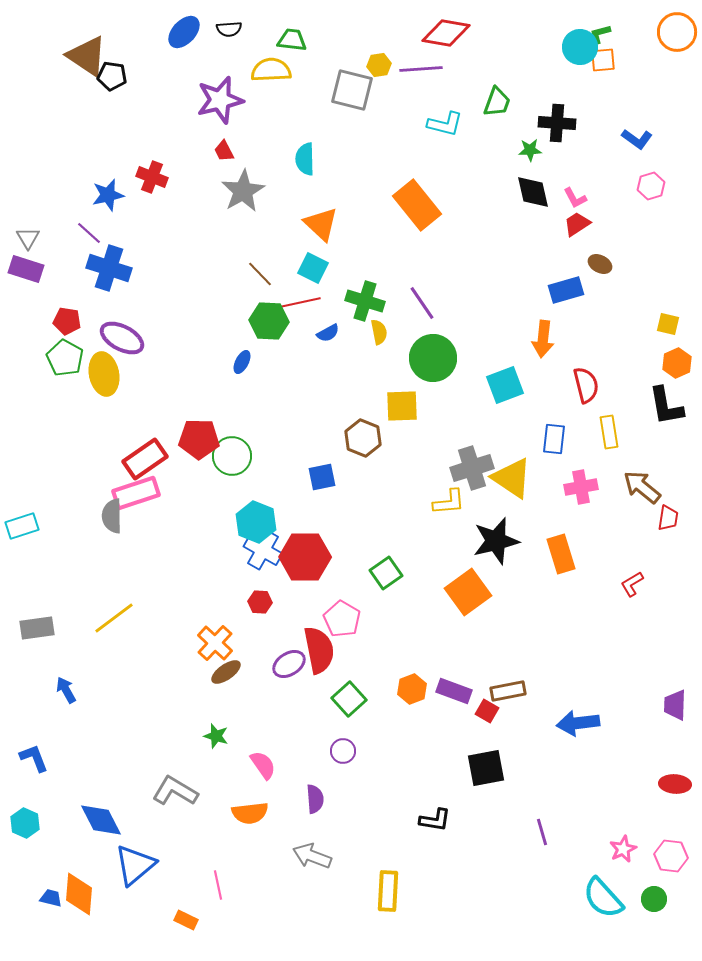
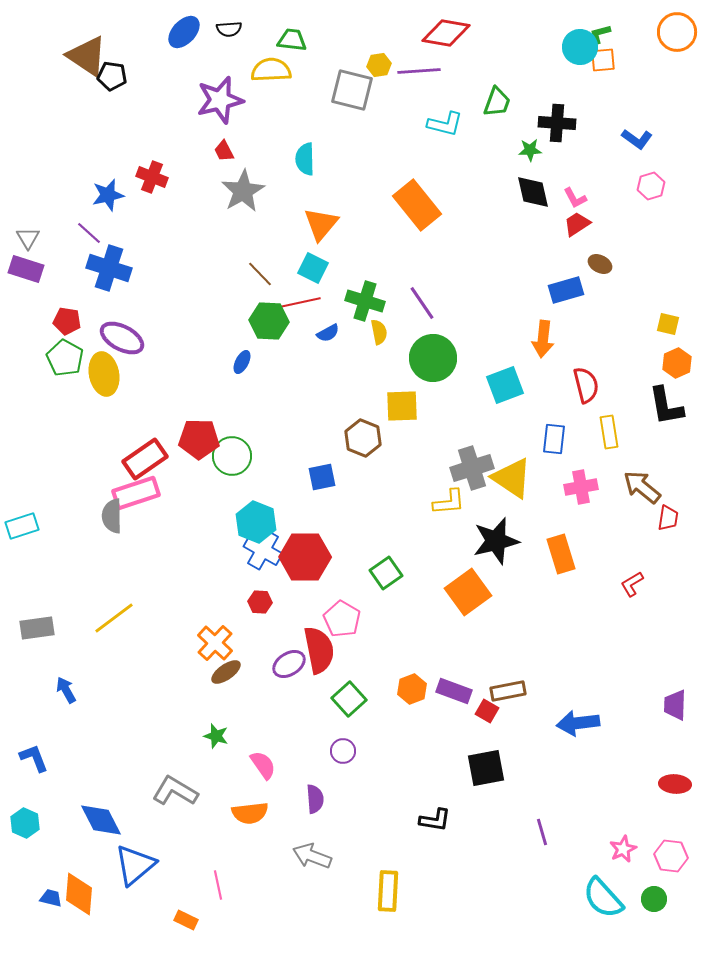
purple line at (421, 69): moved 2 px left, 2 px down
orange triangle at (321, 224): rotated 27 degrees clockwise
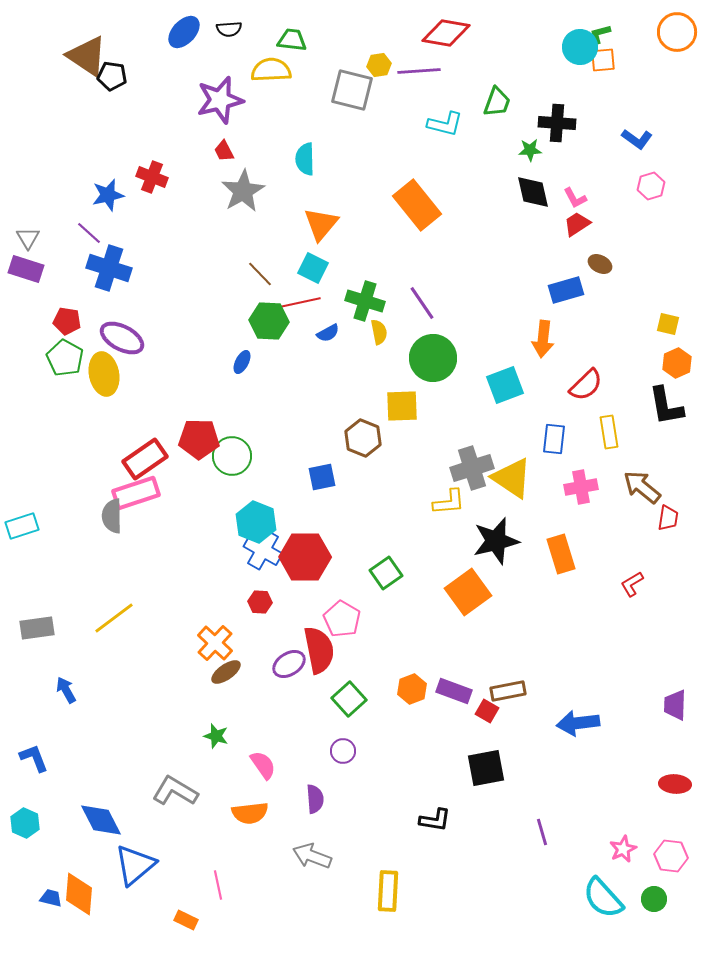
red semicircle at (586, 385): rotated 60 degrees clockwise
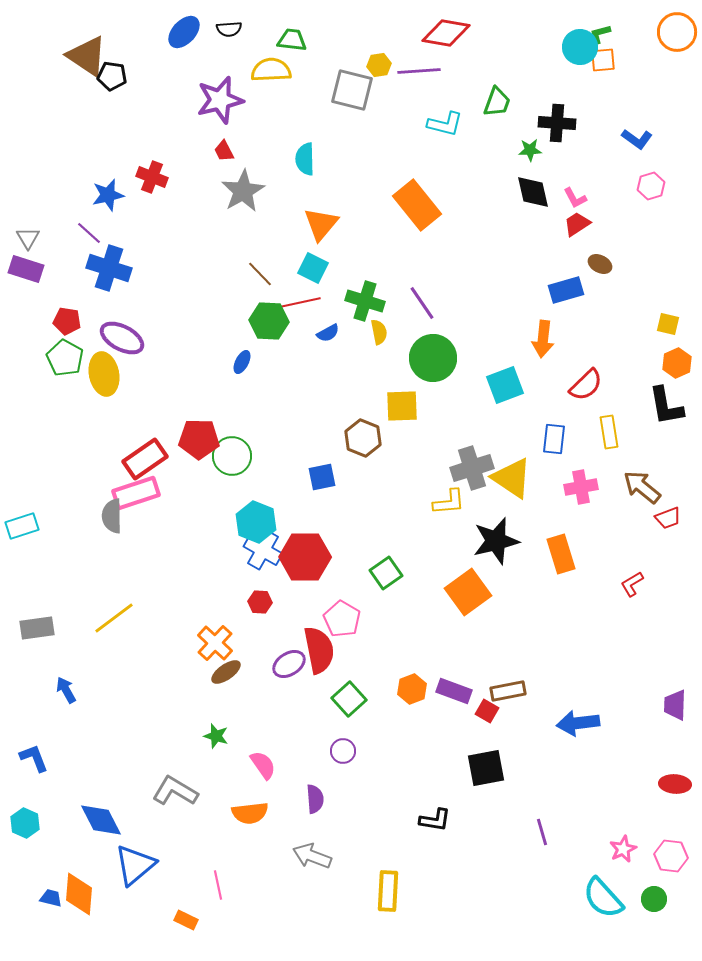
red trapezoid at (668, 518): rotated 60 degrees clockwise
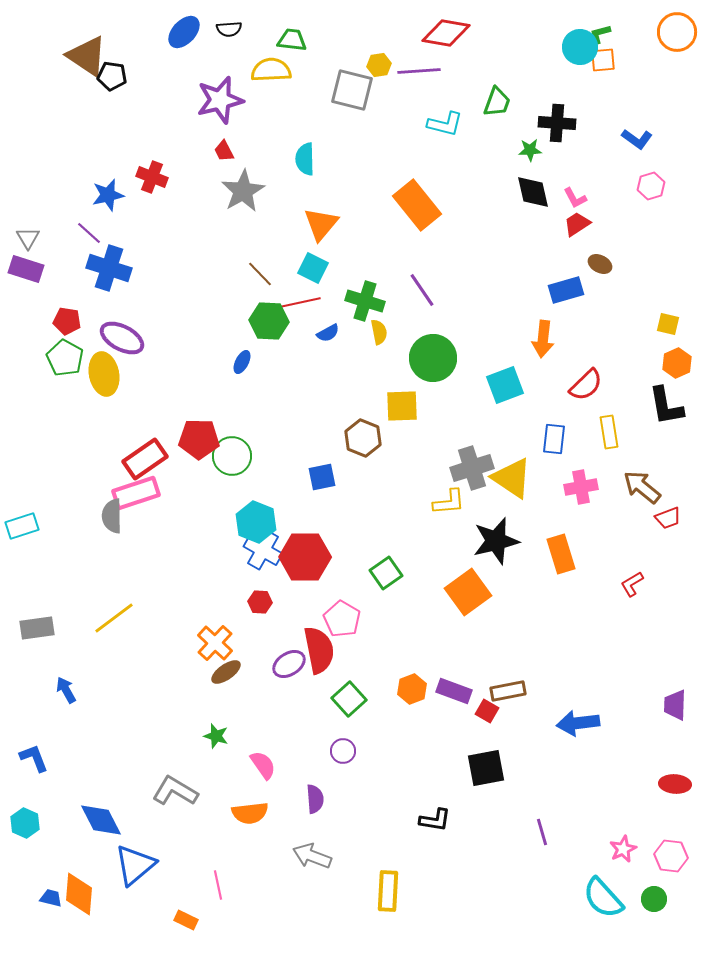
purple line at (422, 303): moved 13 px up
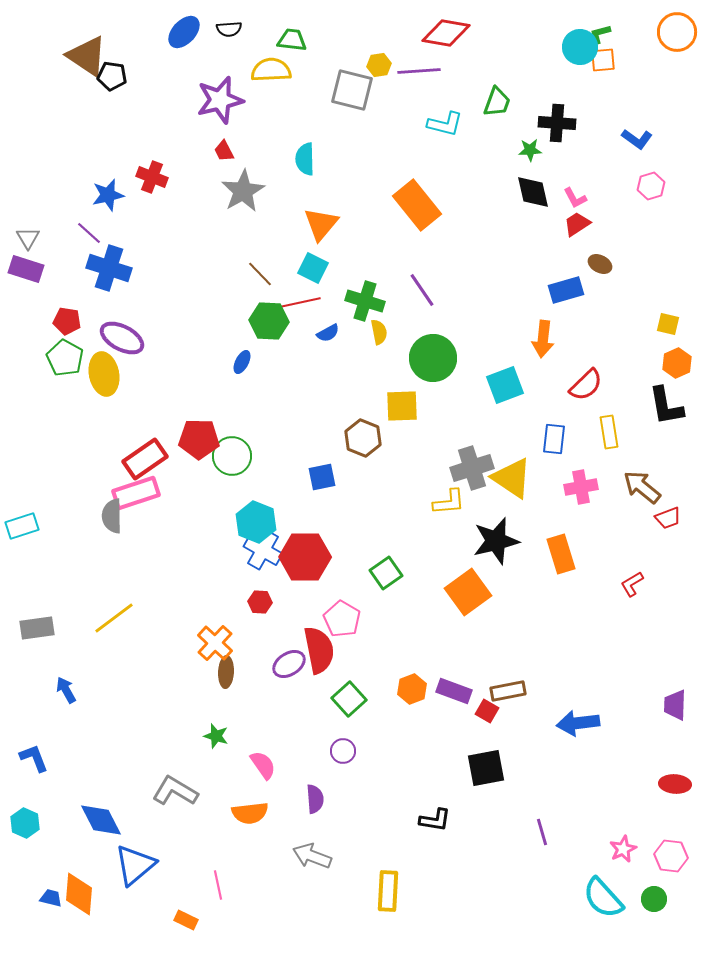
brown ellipse at (226, 672): rotated 52 degrees counterclockwise
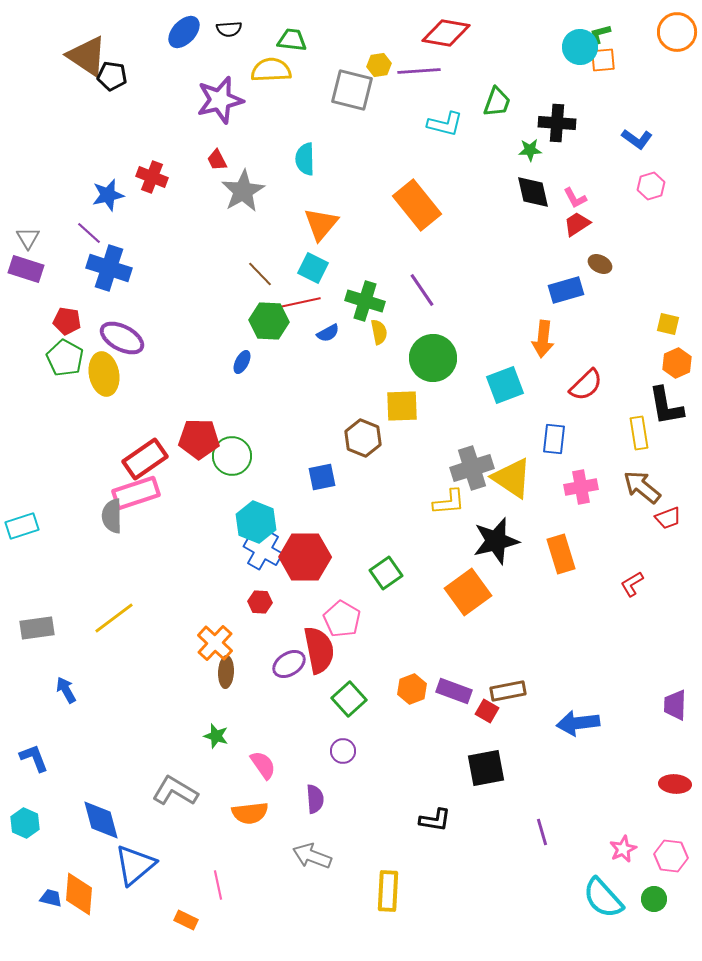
red trapezoid at (224, 151): moved 7 px left, 9 px down
yellow rectangle at (609, 432): moved 30 px right, 1 px down
blue diamond at (101, 820): rotated 12 degrees clockwise
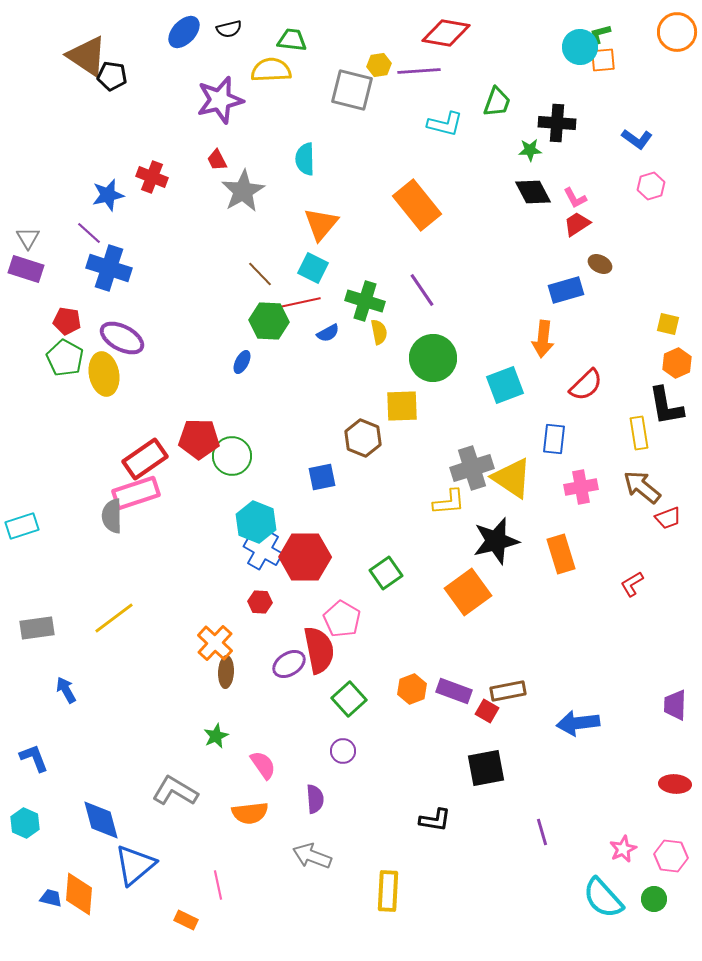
black semicircle at (229, 29): rotated 10 degrees counterclockwise
black diamond at (533, 192): rotated 15 degrees counterclockwise
green star at (216, 736): rotated 30 degrees clockwise
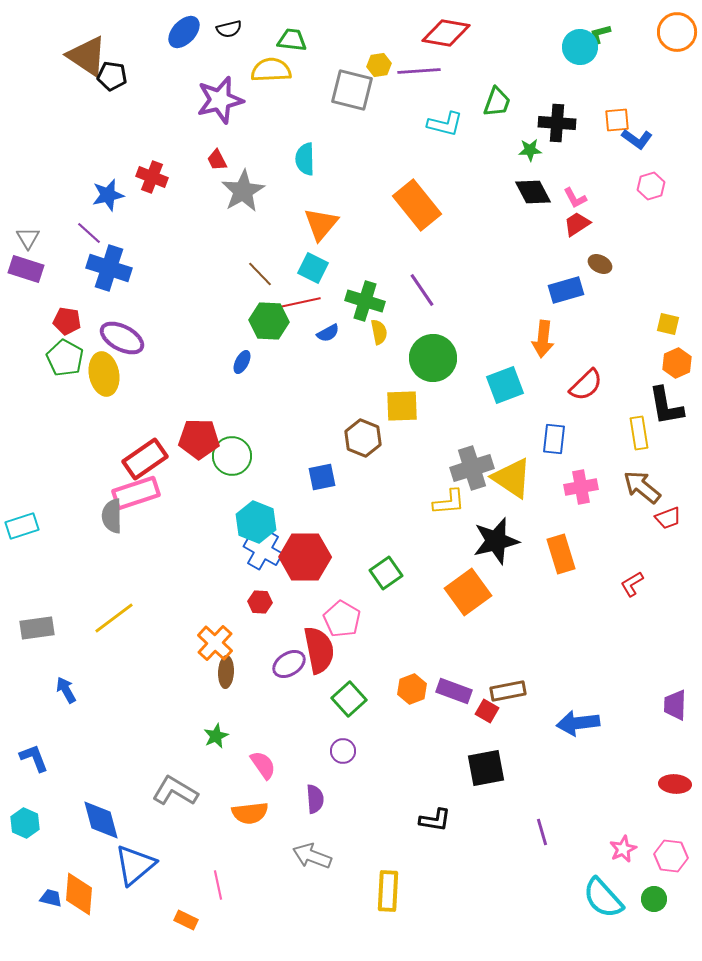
orange square at (603, 60): moved 14 px right, 60 px down
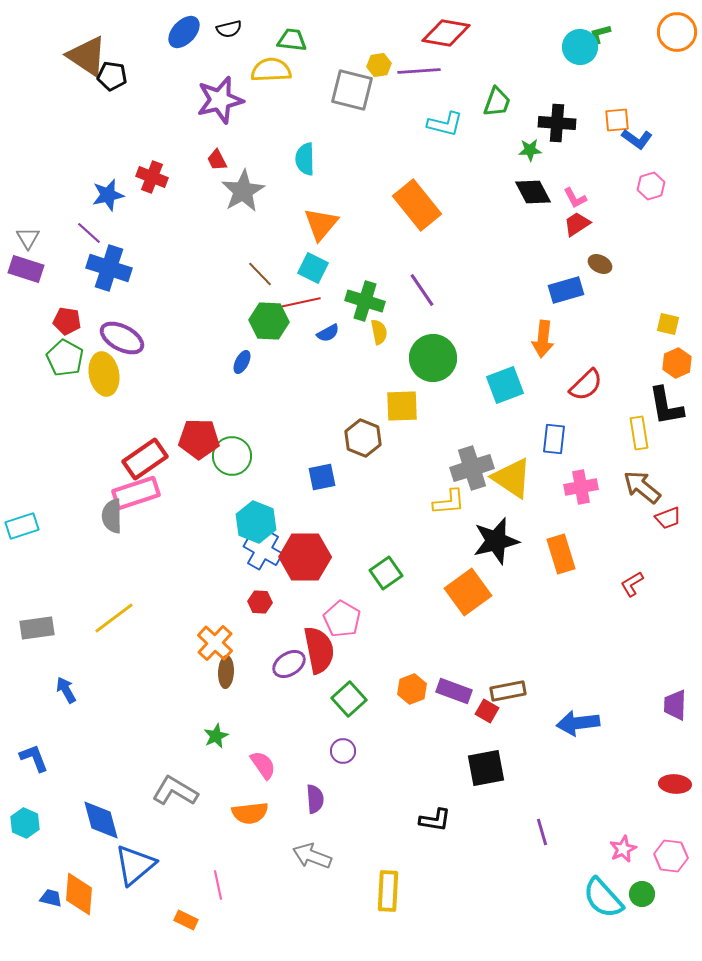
green circle at (654, 899): moved 12 px left, 5 px up
